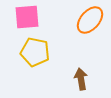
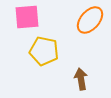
yellow pentagon: moved 9 px right, 1 px up
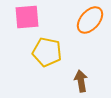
yellow pentagon: moved 3 px right, 1 px down
brown arrow: moved 2 px down
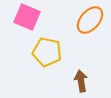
pink square: rotated 28 degrees clockwise
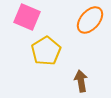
yellow pentagon: moved 1 px left, 1 px up; rotated 28 degrees clockwise
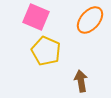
pink square: moved 9 px right
yellow pentagon: rotated 16 degrees counterclockwise
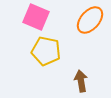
yellow pentagon: rotated 12 degrees counterclockwise
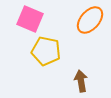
pink square: moved 6 px left, 2 px down
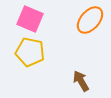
yellow pentagon: moved 16 px left, 1 px down
brown arrow: rotated 20 degrees counterclockwise
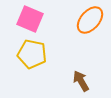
yellow pentagon: moved 2 px right, 2 px down
